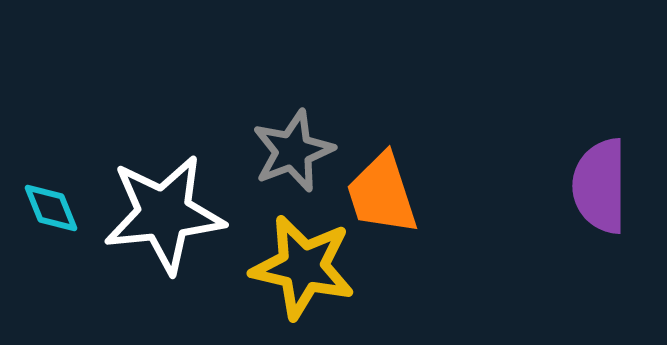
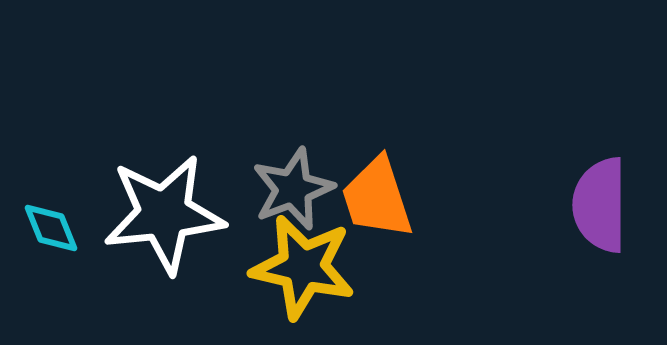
gray star: moved 38 px down
purple semicircle: moved 19 px down
orange trapezoid: moved 5 px left, 4 px down
cyan diamond: moved 20 px down
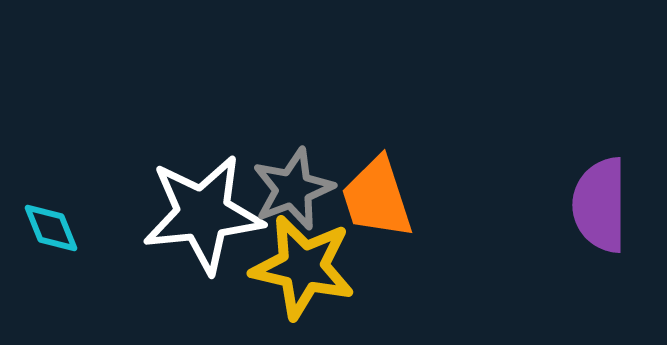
white star: moved 39 px right
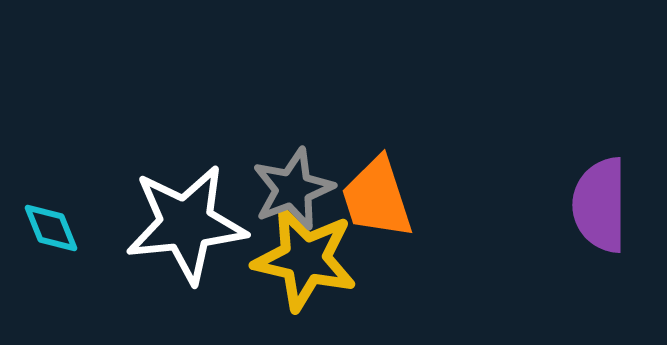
white star: moved 17 px left, 10 px down
yellow star: moved 2 px right, 8 px up
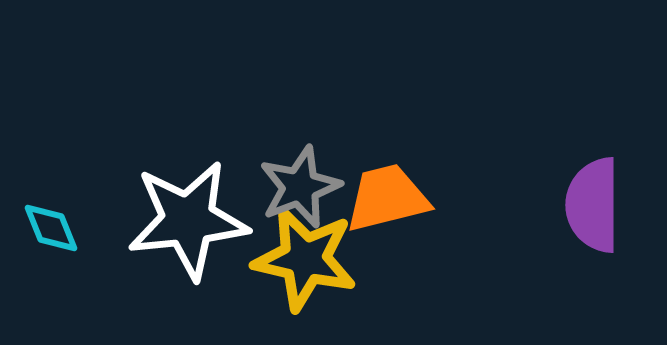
gray star: moved 7 px right, 2 px up
orange trapezoid: moved 10 px right; rotated 94 degrees clockwise
purple semicircle: moved 7 px left
white star: moved 2 px right, 4 px up
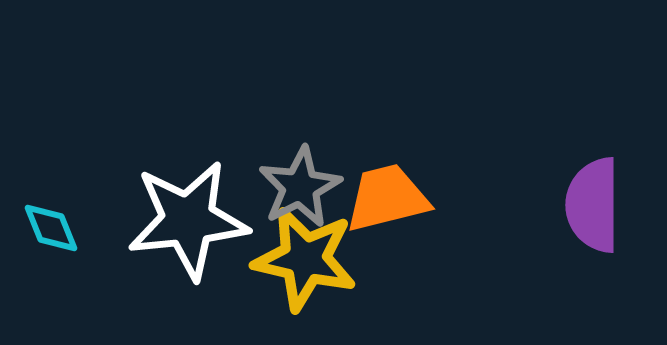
gray star: rotated 6 degrees counterclockwise
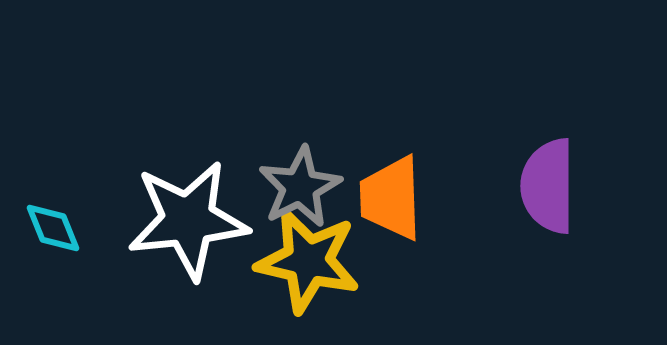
orange trapezoid: moved 4 px right; rotated 78 degrees counterclockwise
purple semicircle: moved 45 px left, 19 px up
cyan diamond: moved 2 px right
yellow star: moved 3 px right, 2 px down
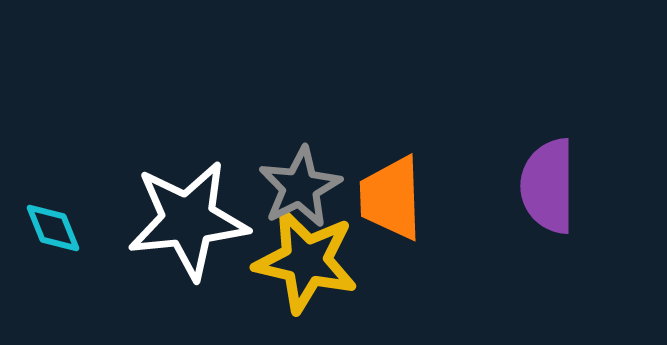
yellow star: moved 2 px left
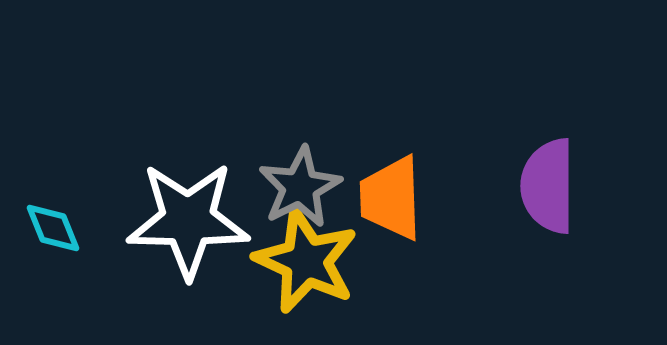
white star: rotated 7 degrees clockwise
yellow star: rotated 12 degrees clockwise
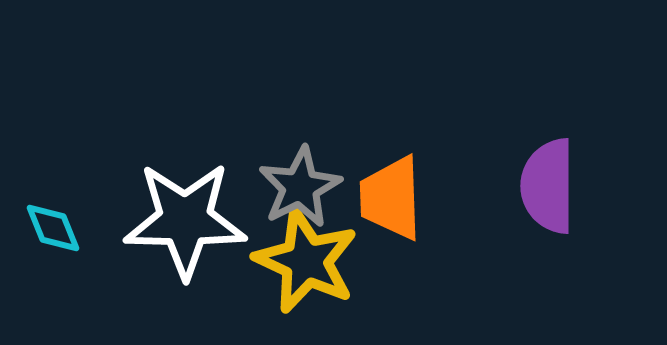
white star: moved 3 px left
